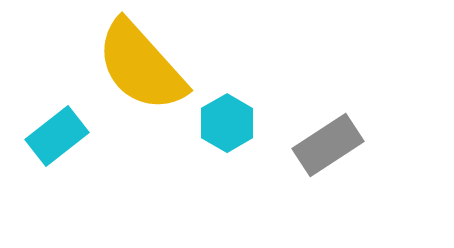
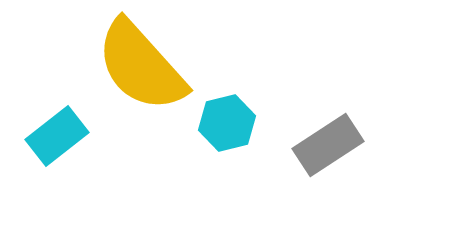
cyan hexagon: rotated 16 degrees clockwise
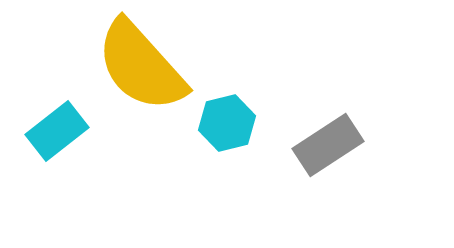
cyan rectangle: moved 5 px up
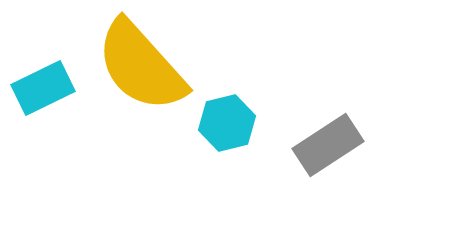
cyan rectangle: moved 14 px left, 43 px up; rotated 12 degrees clockwise
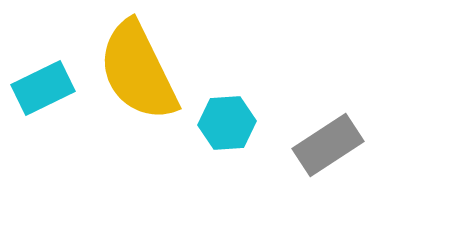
yellow semicircle: moved 3 px left, 5 px down; rotated 16 degrees clockwise
cyan hexagon: rotated 10 degrees clockwise
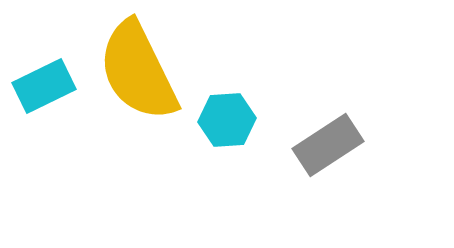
cyan rectangle: moved 1 px right, 2 px up
cyan hexagon: moved 3 px up
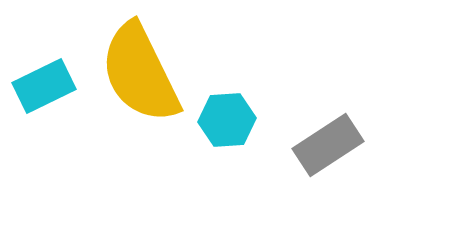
yellow semicircle: moved 2 px right, 2 px down
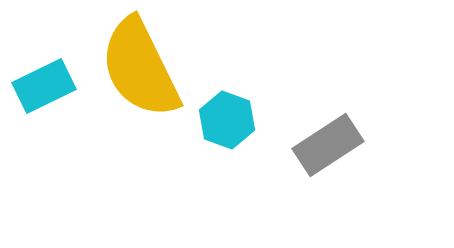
yellow semicircle: moved 5 px up
cyan hexagon: rotated 24 degrees clockwise
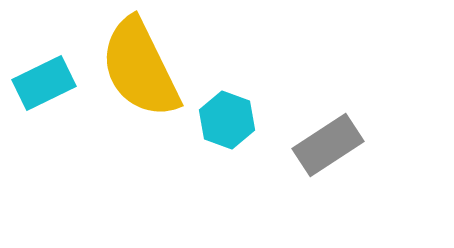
cyan rectangle: moved 3 px up
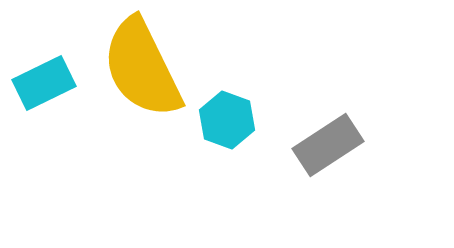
yellow semicircle: moved 2 px right
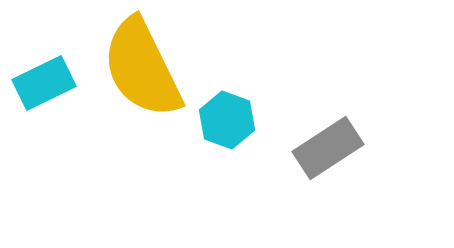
gray rectangle: moved 3 px down
